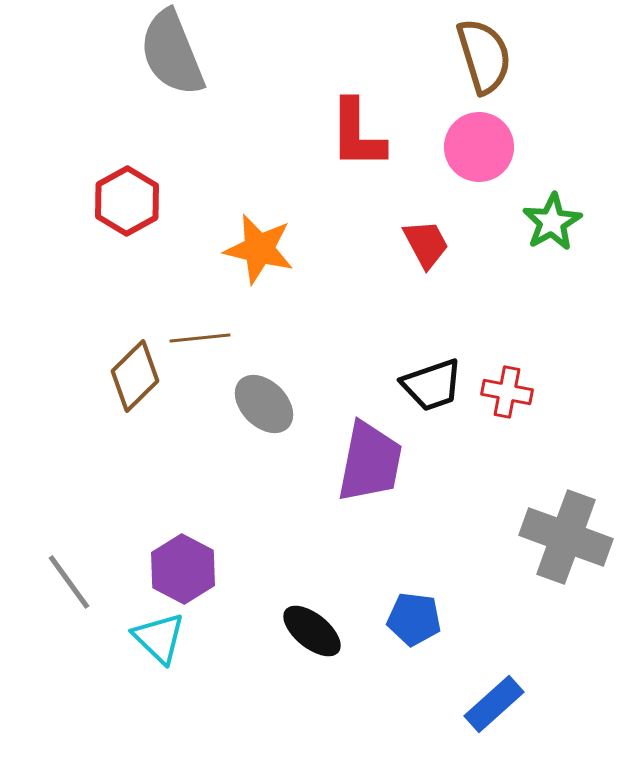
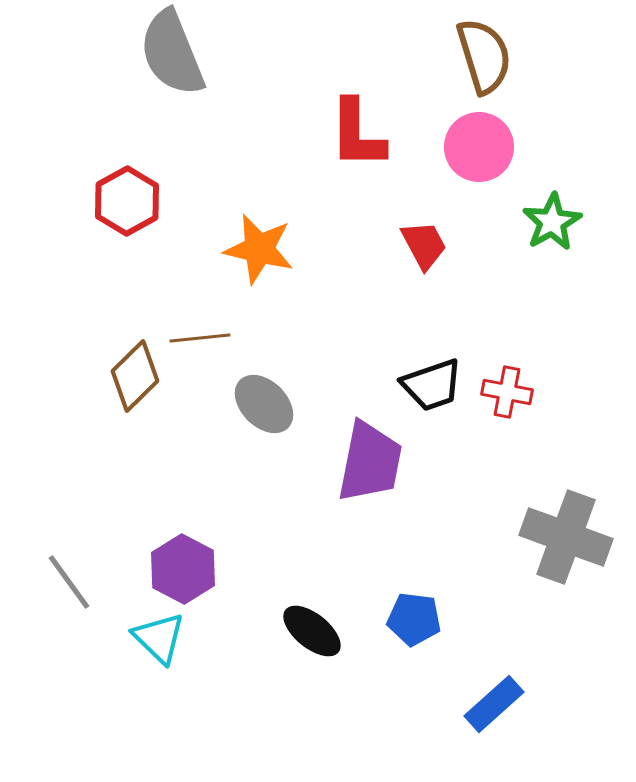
red trapezoid: moved 2 px left, 1 px down
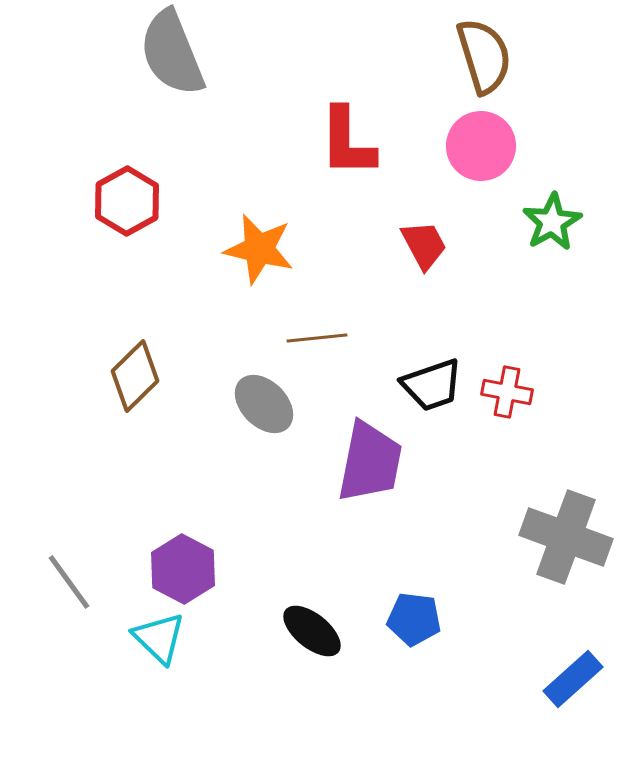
red L-shape: moved 10 px left, 8 px down
pink circle: moved 2 px right, 1 px up
brown line: moved 117 px right
blue rectangle: moved 79 px right, 25 px up
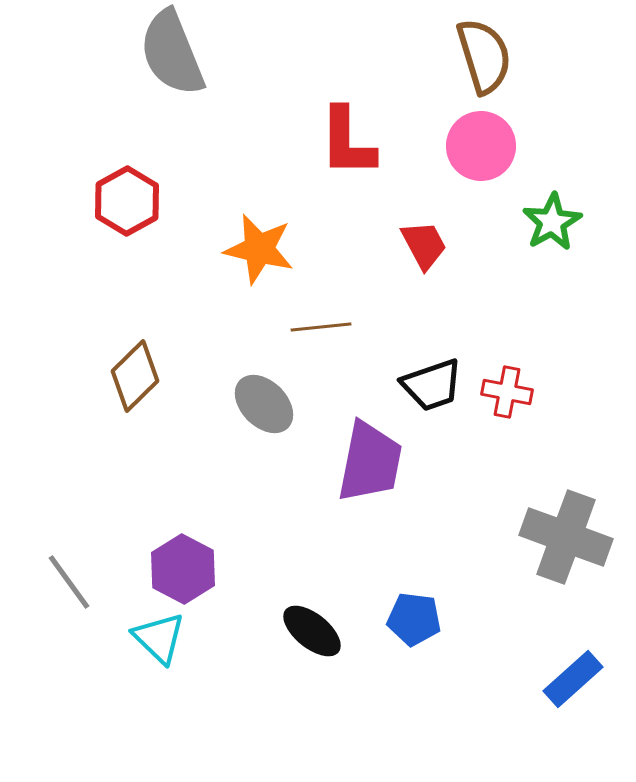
brown line: moved 4 px right, 11 px up
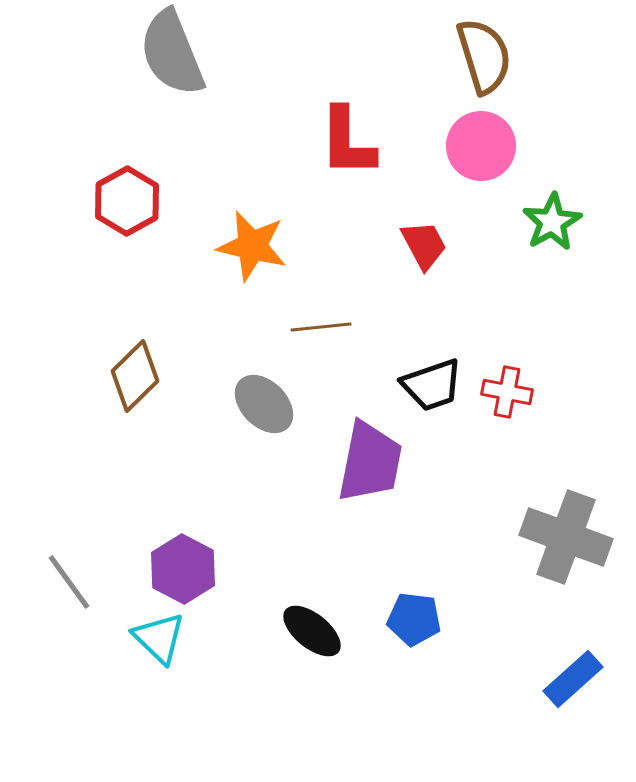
orange star: moved 7 px left, 3 px up
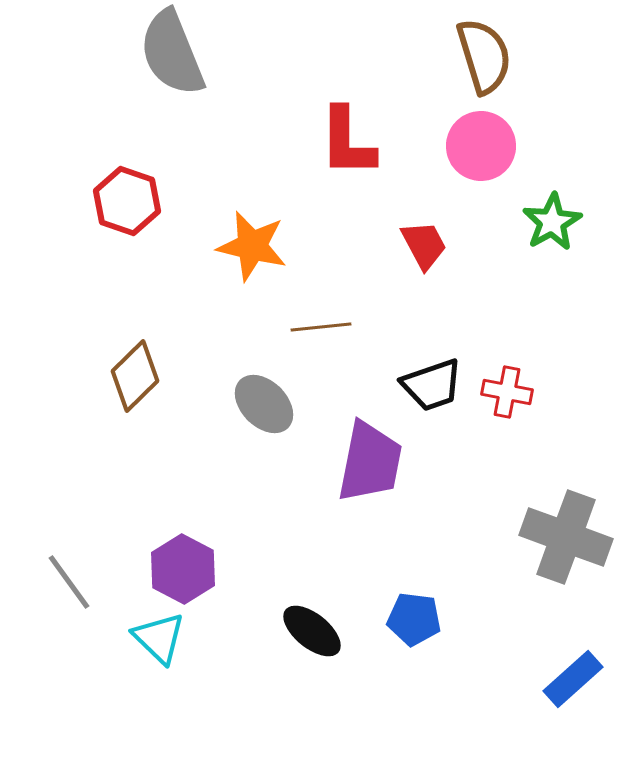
red hexagon: rotated 12 degrees counterclockwise
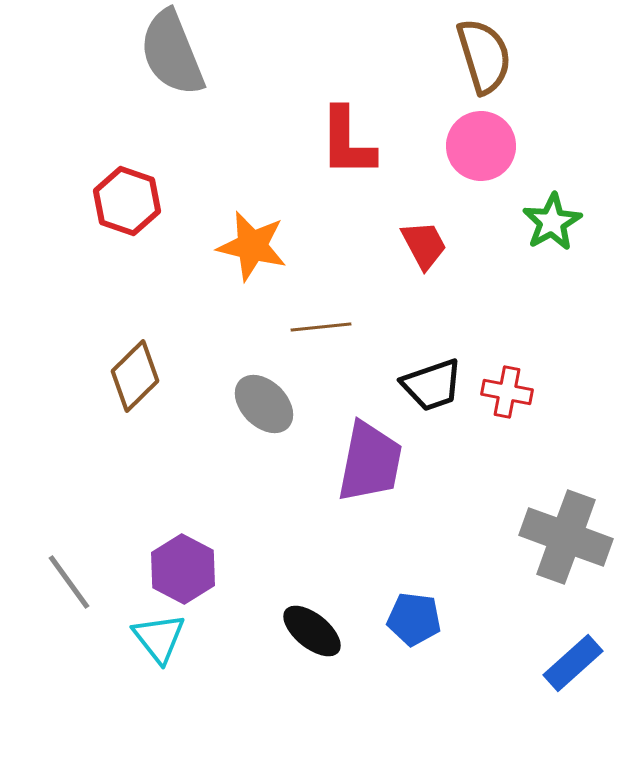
cyan triangle: rotated 8 degrees clockwise
blue rectangle: moved 16 px up
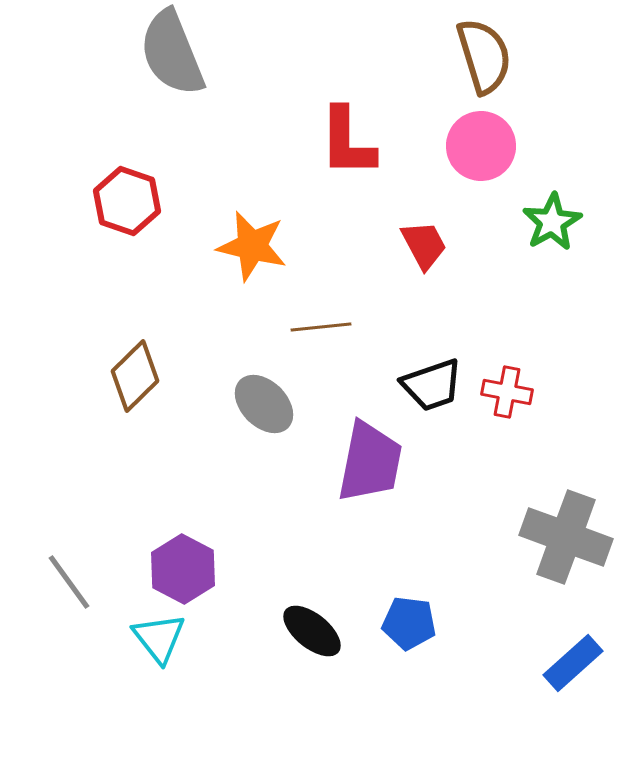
blue pentagon: moved 5 px left, 4 px down
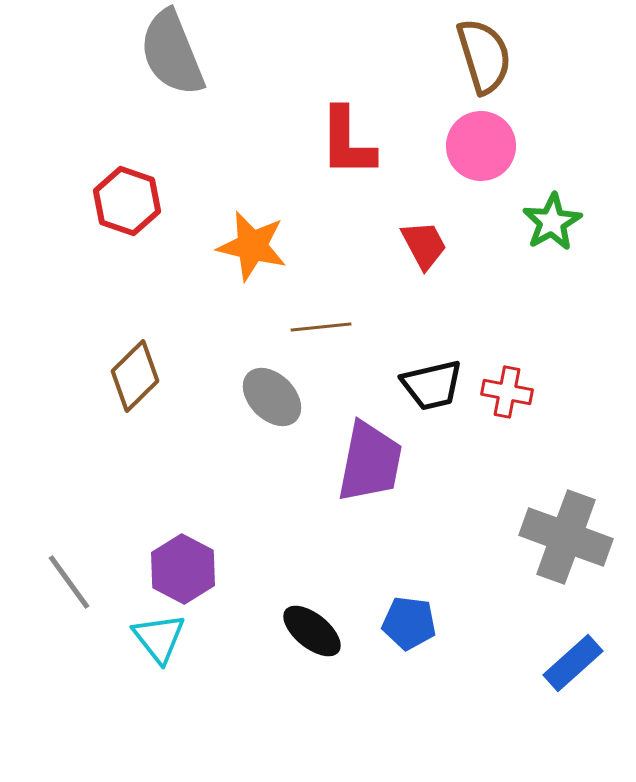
black trapezoid: rotated 6 degrees clockwise
gray ellipse: moved 8 px right, 7 px up
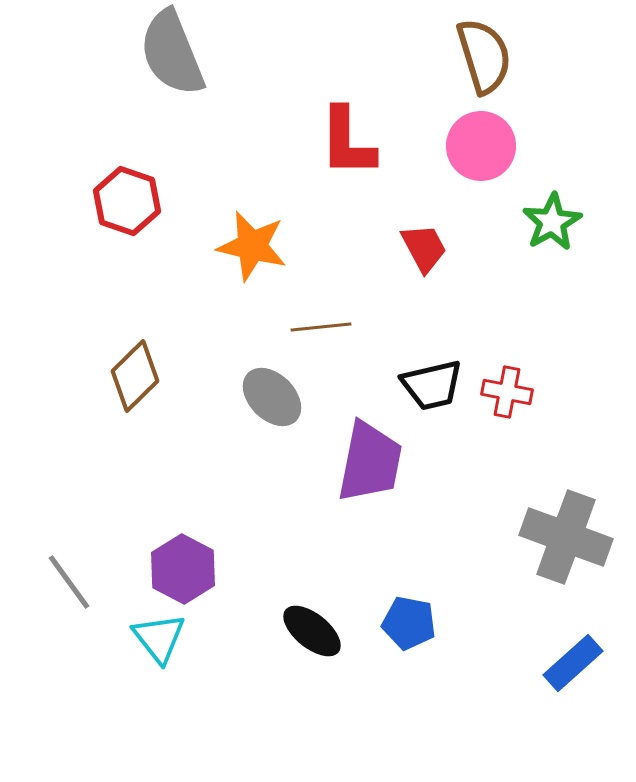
red trapezoid: moved 3 px down
blue pentagon: rotated 4 degrees clockwise
